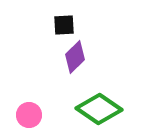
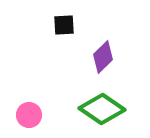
purple diamond: moved 28 px right
green diamond: moved 3 px right
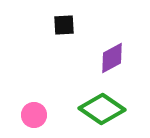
purple diamond: moved 9 px right, 1 px down; rotated 16 degrees clockwise
pink circle: moved 5 px right
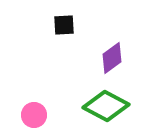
purple diamond: rotated 8 degrees counterclockwise
green diamond: moved 4 px right, 3 px up; rotated 6 degrees counterclockwise
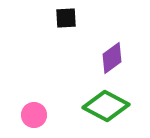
black square: moved 2 px right, 7 px up
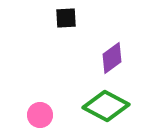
pink circle: moved 6 px right
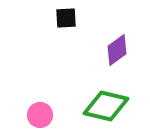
purple diamond: moved 5 px right, 8 px up
green diamond: rotated 15 degrees counterclockwise
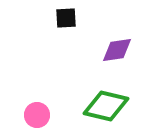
purple diamond: rotated 28 degrees clockwise
pink circle: moved 3 px left
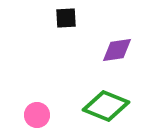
green diamond: rotated 9 degrees clockwise
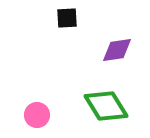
black square: moved 1 px right
green diamond: rotated 36 degrees clockwise
